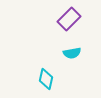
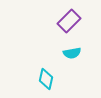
purple rectangle: moved 2 px down
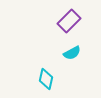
cyan semicircle: rotated 18 degrees counterclockwise
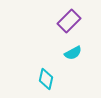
cyan semicircle: moved 1 px right
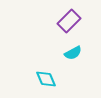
cyan diamond: rotated 35 degrees counterclockwise
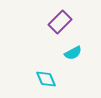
purple rectangle: moved 9 px left, 1 px down
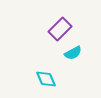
purple rectangle: moved 7 px down
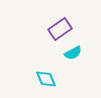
purple rectangle: rotated 10 degrees clockwise
